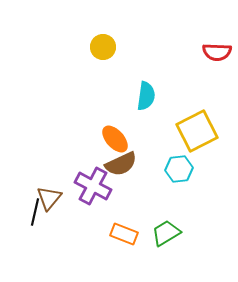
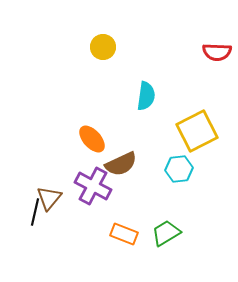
orange ellipse: moved 23 px left
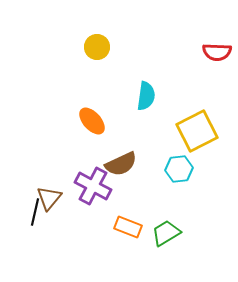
yellow circle: moved 6 px left
orange ellipse: moved 18 px up
orange rectangle: moved 4 px right, 7 px up
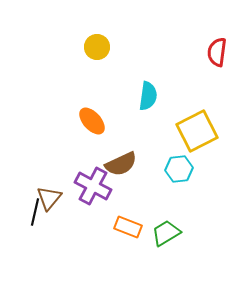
red semicircle: rotated 96 degrees clockwise
cyan semicircle: moved 2 px right
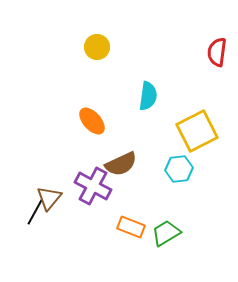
black line: rotated 16 degrees clockwise
orange rectangle: moved 3 px right
